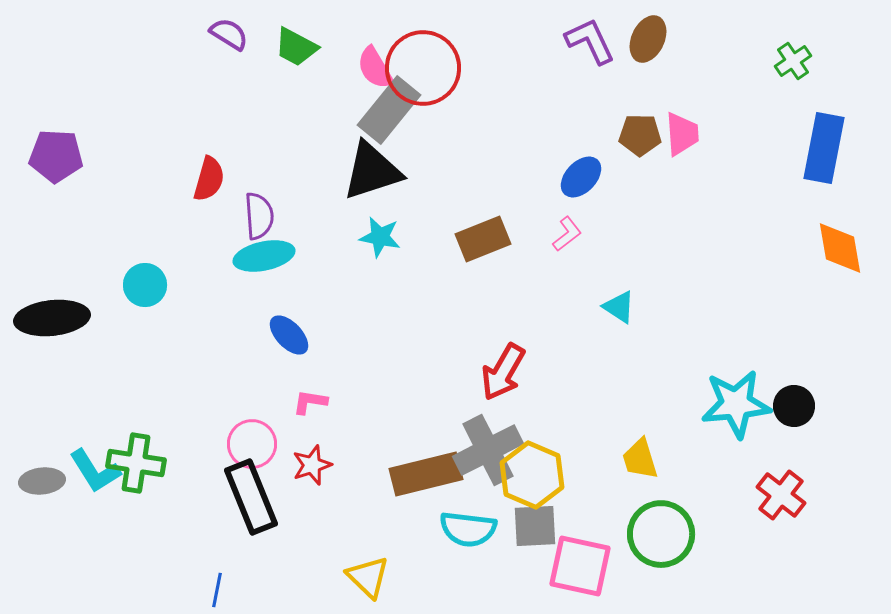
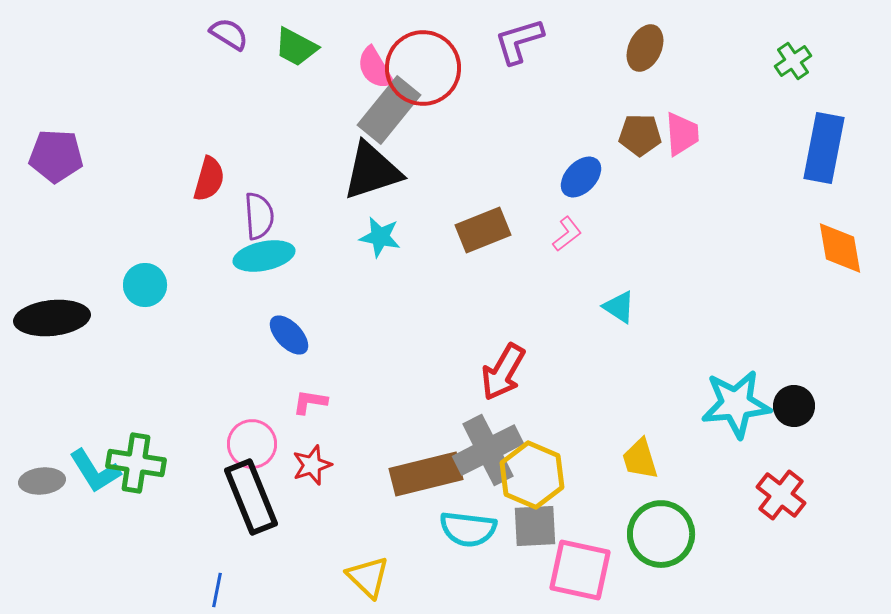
brown ellipse at (648, 39): moved 3 px left, 9 px down
purple L-shape at (590, 41): moved 71 px left; rotated 82 degrees counterclockwise
brown rectangle at (483, 239): moved 9 px up
pink square at (580, 566): moved 4 px down
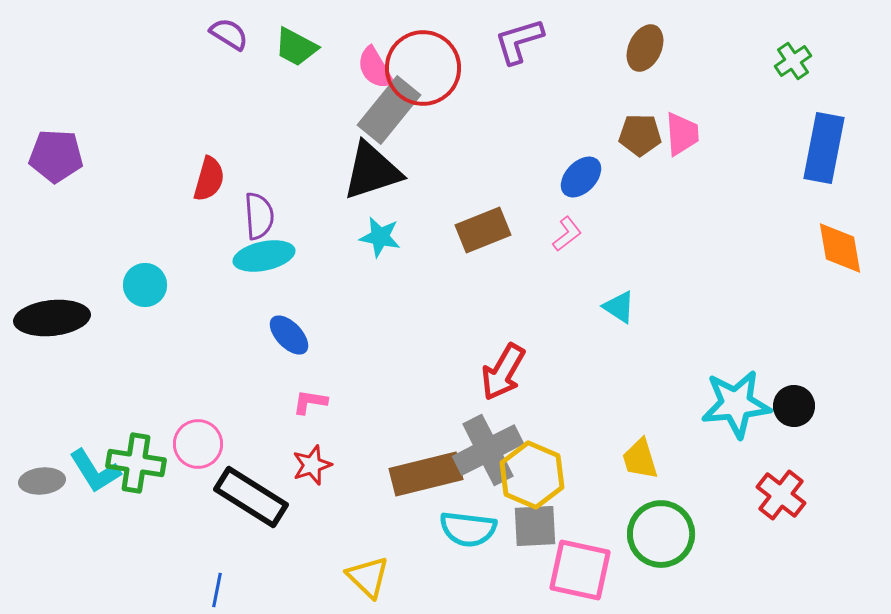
pink circle at (252, 444): moved 54 px left
black rectangle at (251, 497): rotated 36 degrees counterclockwise
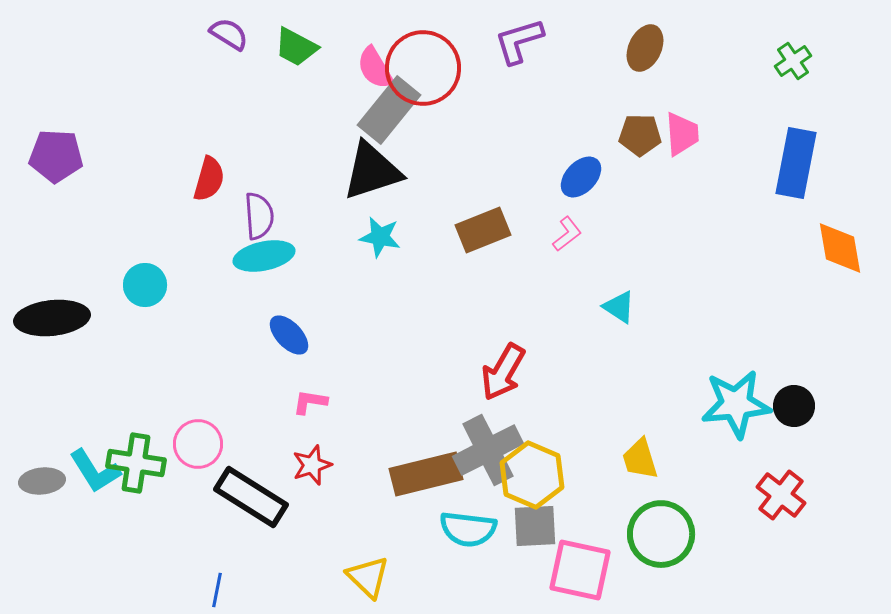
blue rectangle at (824, 148): moved 28 px left, 15 px down
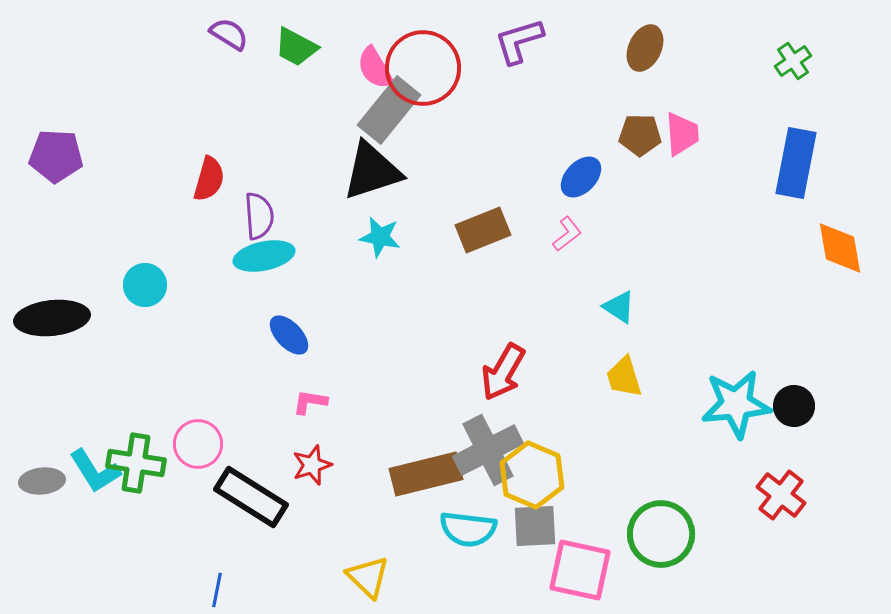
yellow trapezoid at (640, 459): moved 16 px left, 82 px up
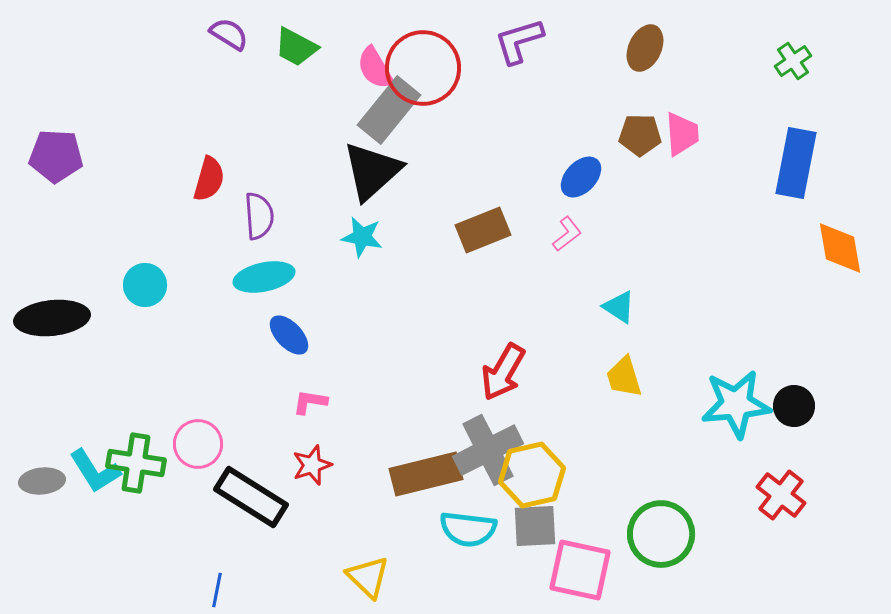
black triangle at (372, 171): rotated 24 degrees counterclockwise
cyan star at (380, 237): moved 18 px left
cyan ellipse at (264, 256): moved 21 px down
yellow hexagon at (532, 475): rotated 24 degrees clockwise
